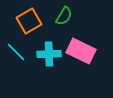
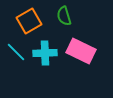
green semicircle: rotated 132 degrees clockwise
cyan cross: moved 4 px left, 1 px up
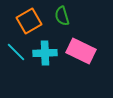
green semicircle: moved 2 px left
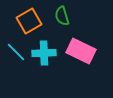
cyan cross: moved 1 px left
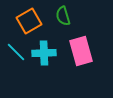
green semicircle: moved 1 px right
pink rectangle: rotated 48 degrees clockwise
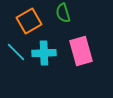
green semicircle: moved 3 px up
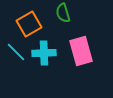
orange square: moved 3 px down
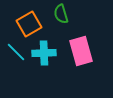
green semicircle: moved 2 px left, 1 px down
